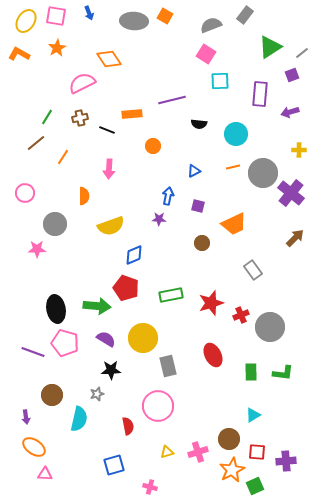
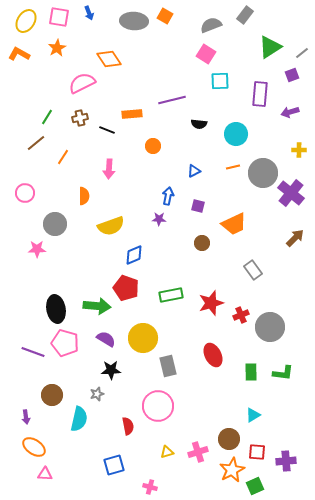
pink square at (56, 16): moved 3 px right, 1 px down
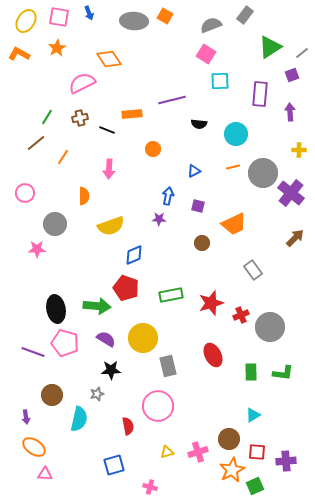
purple arrow at (290, 112): rotated 102 degrees clockwise
orange circle at (153, 146): moved 3 px down
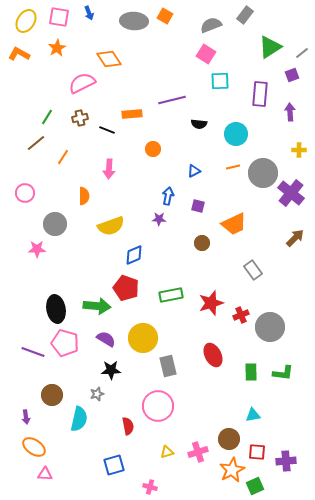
cyan triangle at (253, 415): rotated 21 degrees clockwise
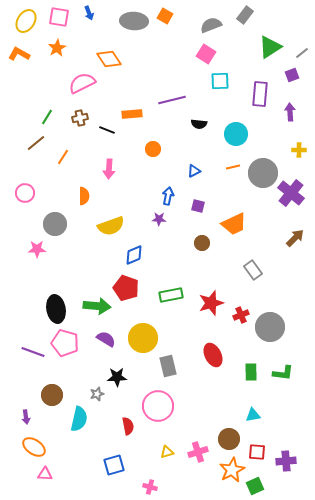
black star at (111, 370): moved 6 px right, 7 px down
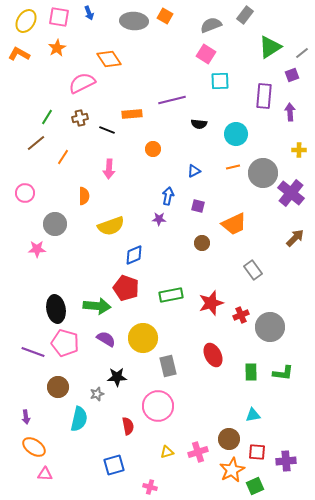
purple rectangle at (260, 94): moved 4 px right, 2 px down
brown circle at (52, 395): moved 6 px right, 8 px up
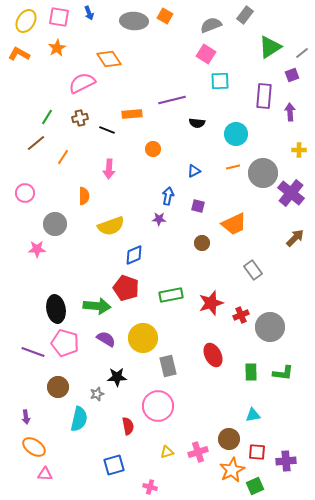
black semicircle at (199, 124): moved 2 px left, 1 px up
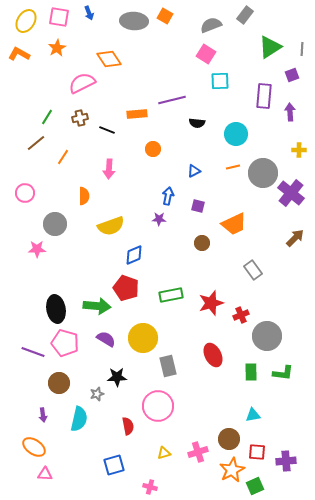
gray line at (302, 53): moved 4 px up; rotated 48 degrees counterclockwise
orange rectangle at (132, 114): moved 5 px right
gray circle at (270, 327): moved 3 px left, 9 px down
brown circle at (58, 387): moved 1 px right, 4 px up
purple arrow at (26, 417): moved 17 px right, 2 px up
yellow triangle at (167, 452): moved 3 px left, 1 px down
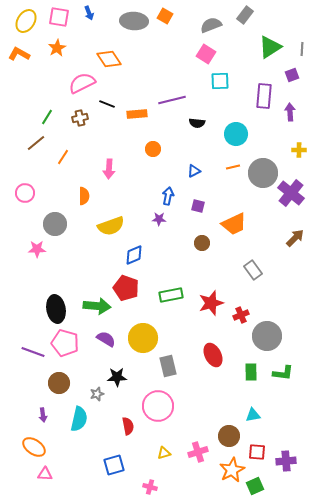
black line at (107, 130): moved 26 px up
brown circle at (229, 439): moved 3 px up
